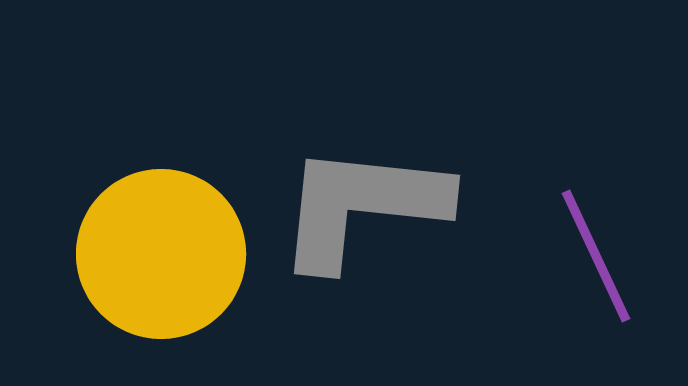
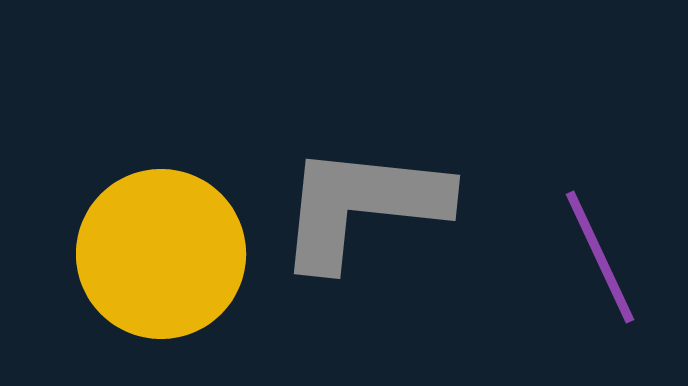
purple line: moved 4 px right, 1 px down
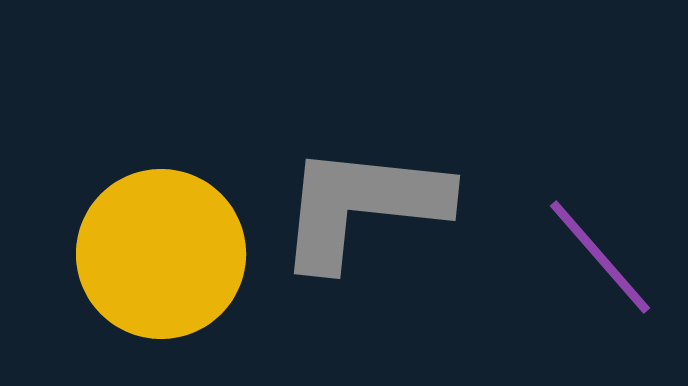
purple line: rotated 16 degrees counterclockwise
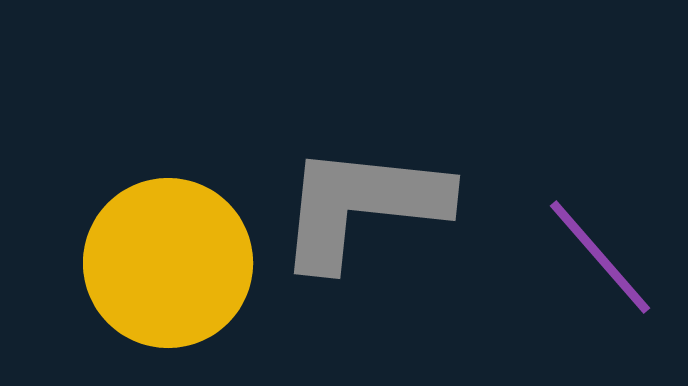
yellow circle: moved 7 px right, 9 px down
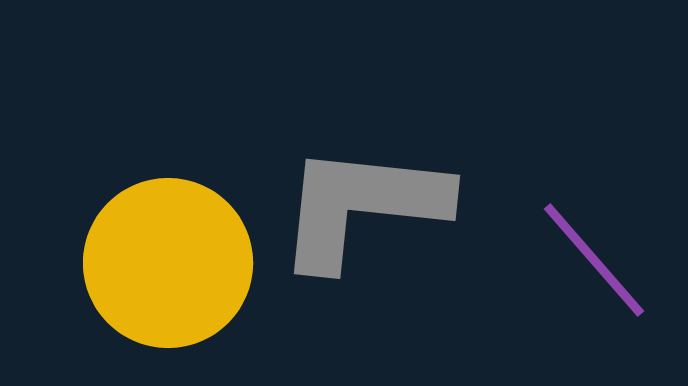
purple line: moved 6 px left, 3 px down
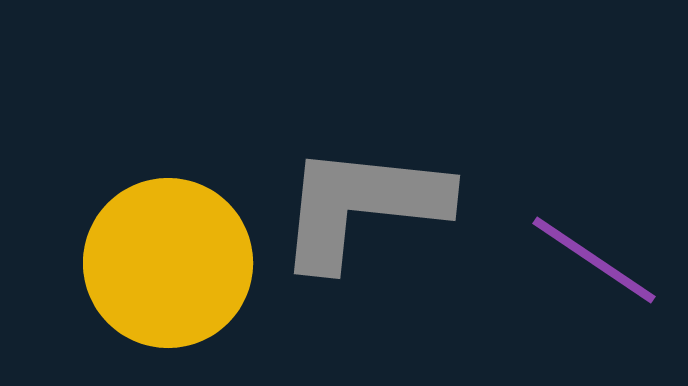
purple line: rotated 15 degrees counterclockwise
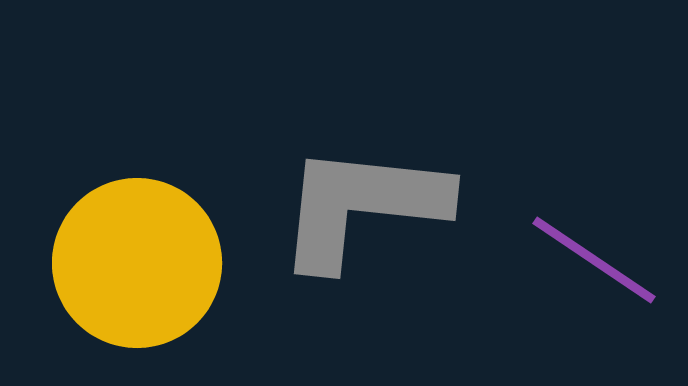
yellow circle: moved 31 px left
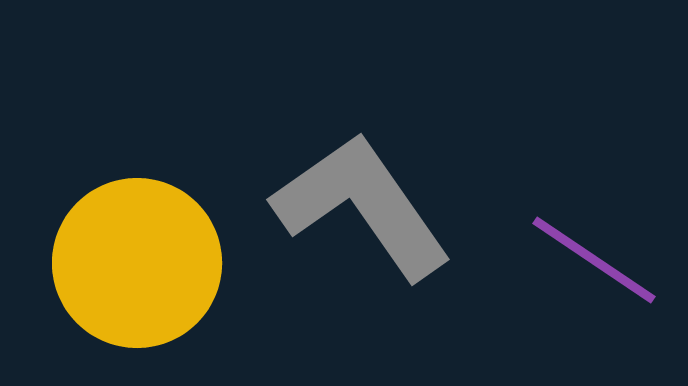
gray L-shape: rotated 49 degrees clockwise
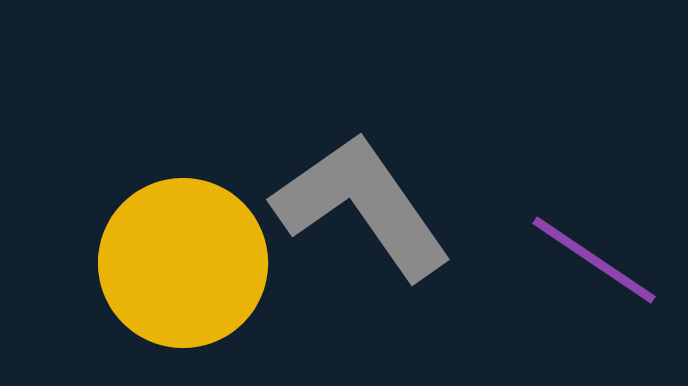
yellow circle: moved 46 px right
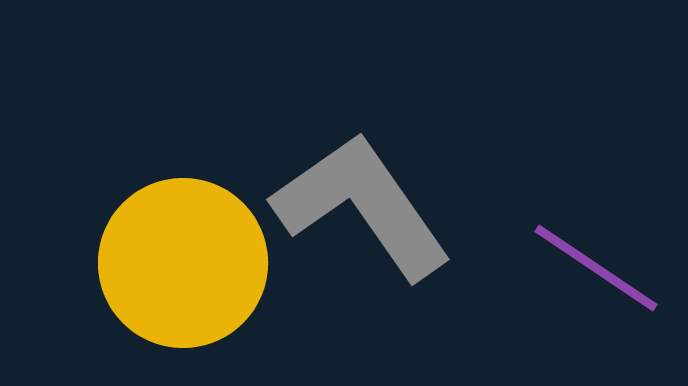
purple line: moved 2 px right, 8 px down
